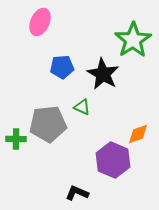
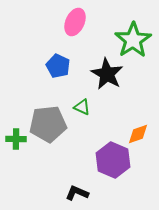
pink ellipse: moved 35 px right
blue pentagon: moved 4 px left, 1 px up; rotated 30 degrees clockwise
black star: moved 4 px right
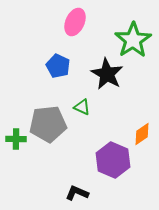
orange diamond: moved 4 px right; rotated 15 degrees counterclockwise
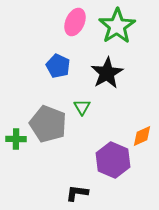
green star: moved 16 px left, 14 px up
black star: moved 1 px up; rotated 12 degrees clockwise
green triangle: rotated 36 degrees clockwise
gray pentagon: rotated 27 degrees clockwise
orange diamond: moved 2 px down; rotated 10 degrees clockwise
black L-shape: rotated 15 degrees counterclockwise
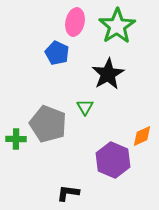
pink ellipse: rotated 12 degrees counterclockwise
blue pentagon: moved 1 px left, 13 px up
black star: moved 1 px right, 1 px down
green triangle: moved 3 px right
black L-shape: moved 9 px left
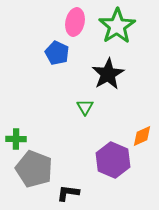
gray pentagon: moved 14 px left, 45 px down
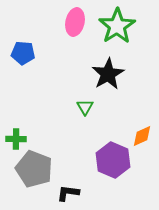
blue pentagon: moved 34 px left; rotated 20 degrees counterclockwise
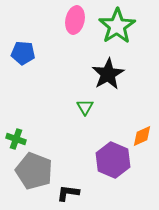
pink ellipse: moved 2 px up
green cross: rotated 18 degrees clockwise
gray pentagon: moved 2 px down
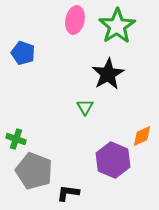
blue pentagon: rotated 15 degrees clockwise
